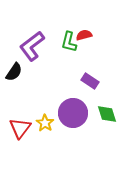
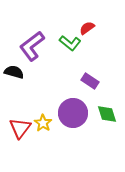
red semicircle: moved 3 px right, 7 px up; rotated 21 degrees counterclockwise
green L-shape: moved 1 px right, 1 px down; rotated 65 degrees counterclockwise
black semicircle: rotated 108 degrees counterclockwise
yellow star: moved 2 px left
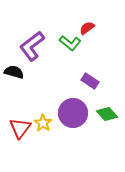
green diamond: rotated 25 degrees counterclockwise
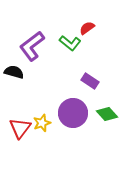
yellow star: moved 1 px left; rotated 18 degrees clockwise
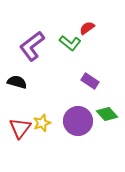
black semicircle: moved 3 px right, 10 px down
purple circle: moved 5 px right, 8 px down
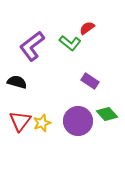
red triangle: moved 7 px up
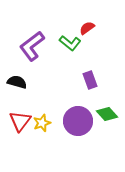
purple rectangle: moved 1 px up; rotated 36 degrees clockwise
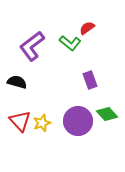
red triangle: rotated 20 degrees counterclockwise
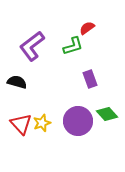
green L-shape: moved 3 px right, 3 px down; rotated 55 degrees counterclockwise
purple rectangle: moved 1 px up
red triangle: moved 1 px right, 3 px down
